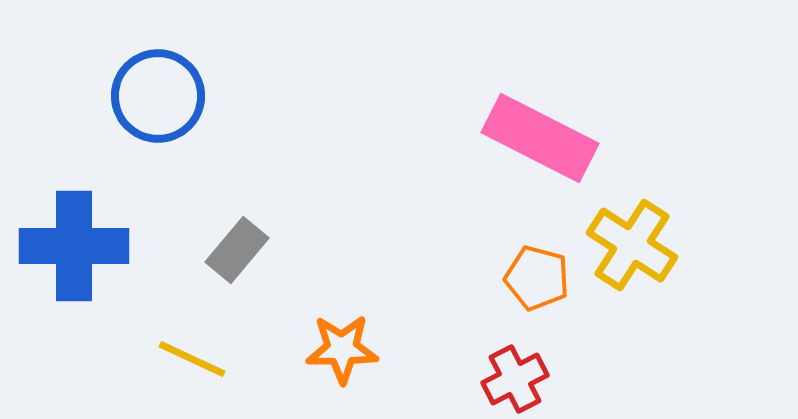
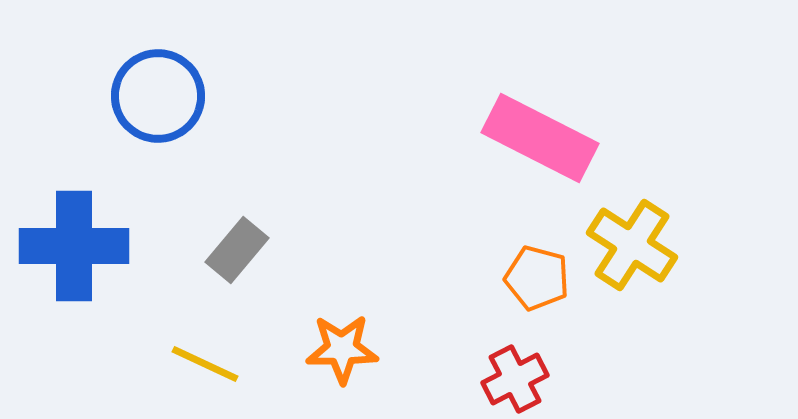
yellow line: moved 13 px right, 5 px down
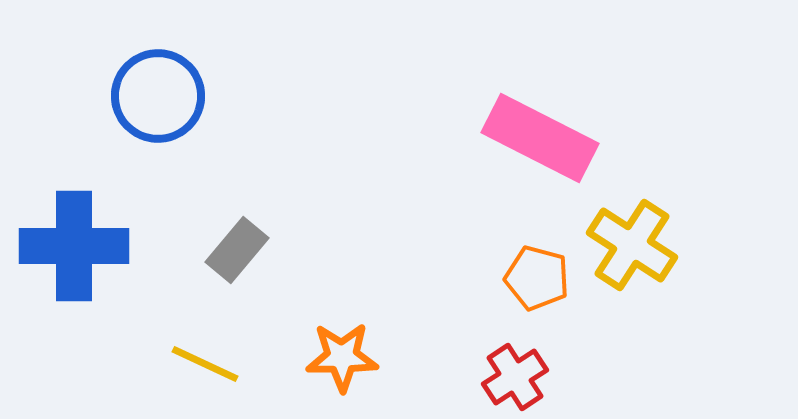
orange star: moved 8 px down
red cross: moved 2 px up; rotated 6 degrees counterclockwise
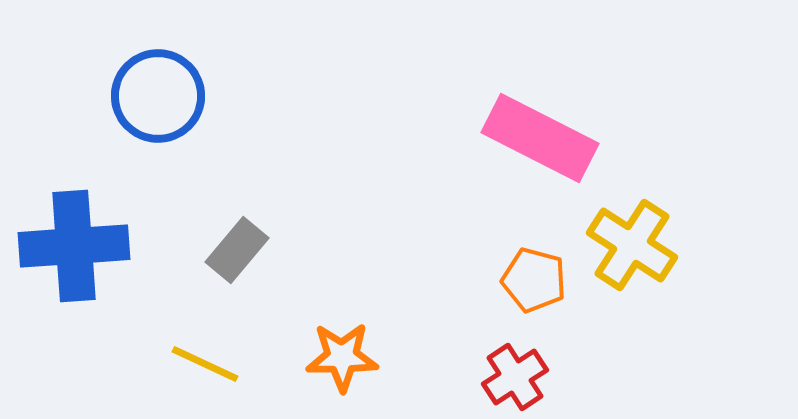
blue cross: rotated 4 degrees counterclockwise
orange pentagon: moved 3 px left, 2 px down
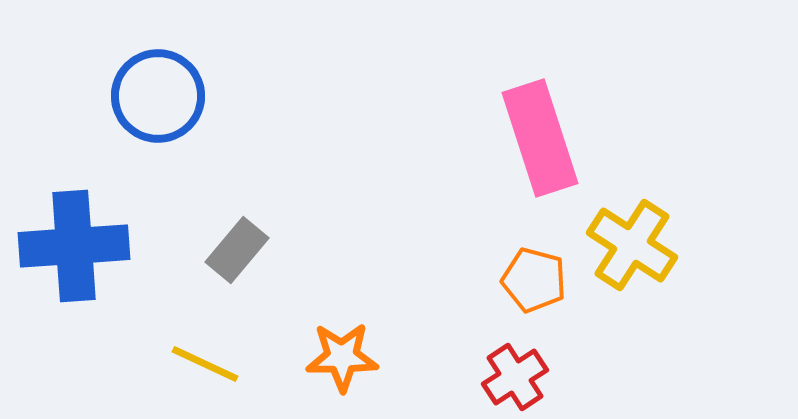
pink rectangle: rotated 45 degrees clockwise
